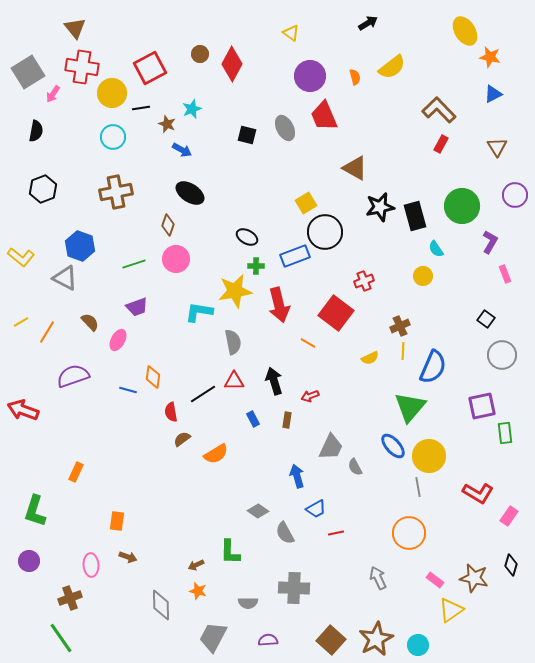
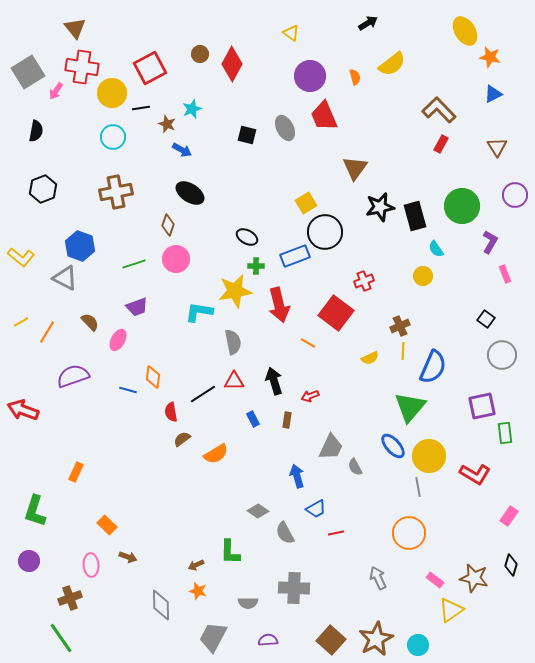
yellow semicircle at (392, 67): moved 3 px up
pink arrow at (53, 94): moved 3 px right, 3 px up
brown triangle at (355, 168): rotated 36 degrees clockwise
red L-shape at (478, 493): moved 3 px left, 19 px up
orange rectangle at (117, 521): moved 10 px left, 4 px down; rotated 54 degrees counterclockwise
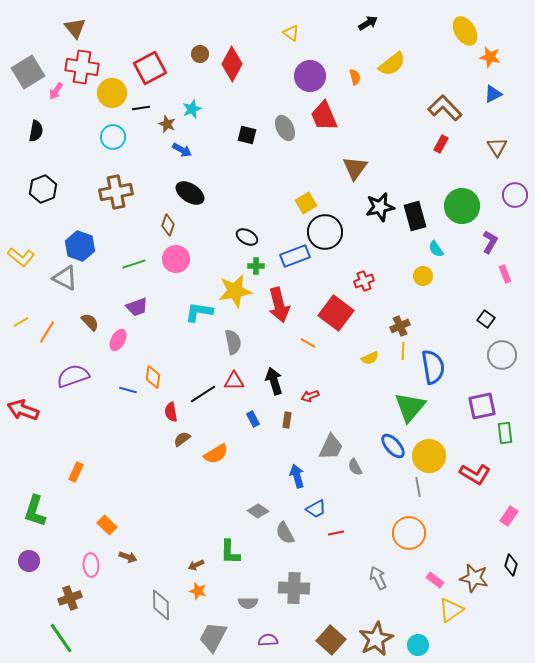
brown L-shape at (439, 110): moved 6 px right, 2 px up
blue semicircle at (433, 367): rotated 32 degrees counterclockwise
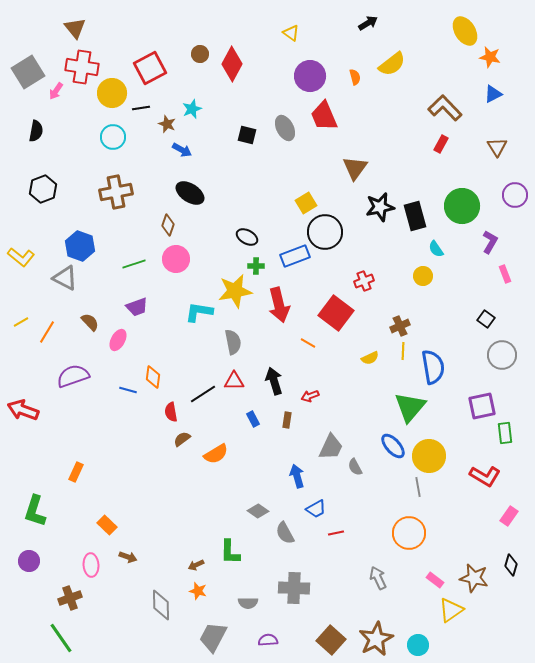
red L-shape at (475, 474): moved 10 px right, 2 px down
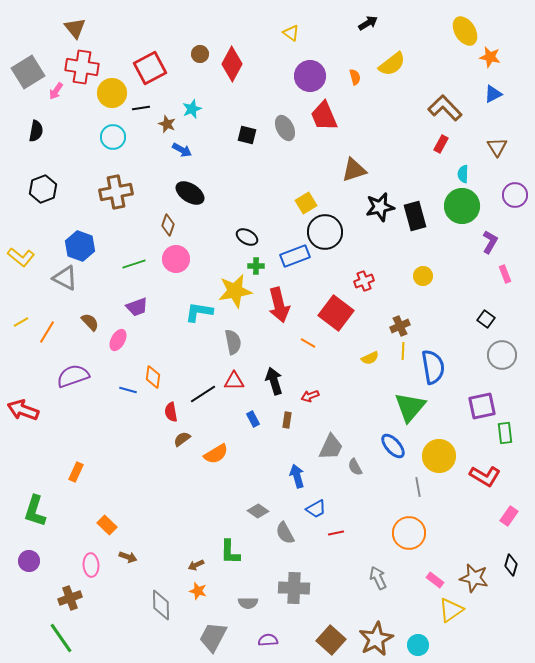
brown triangle at (355, 168): moved 1 px left, 2 px down; rotated 36 degrees clockwise
cyan semicircle at (436, 249): moved 27 px right, 75 px up; rotated 36 degrees clockwise
yellow circle at (429, 456): moved 10 px right
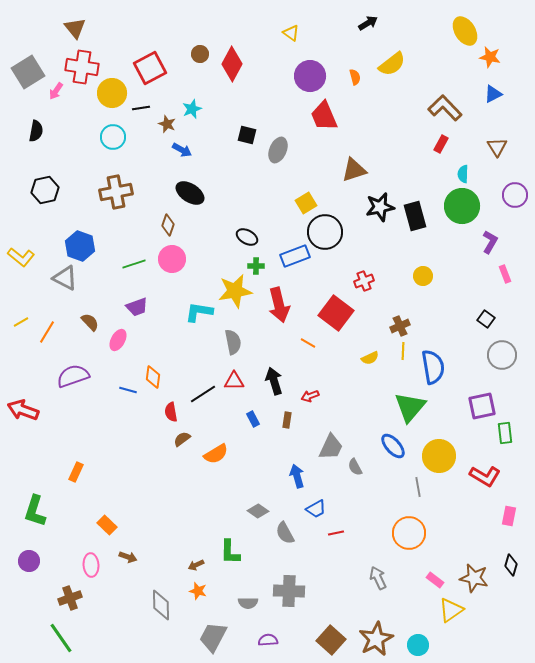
gray ellipse at (285, 128): moved 7 px left, 22 px down; rotated 50 degrees clockwise
black hexagon at (43, 189): moved 2 px right, 1 px down; rotated 8 degrees clockwise
pink circle at (176, 259): moved 4 px left
pink rectangle at (509, 516): rotated 24 degrees counterclockwise
gray cross at (294, 588): moved 5 px left, 3 px down
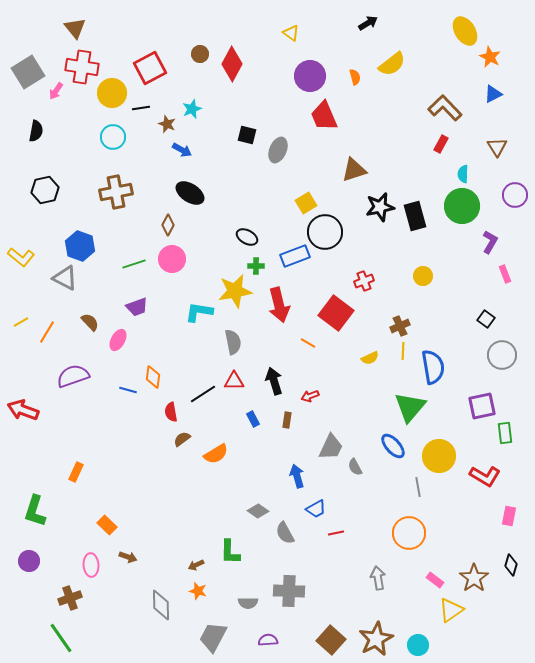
orange star at (490, 57): rotated 15 degrees clockwise
brown diamond at (168, 225): rotated 10 degrees clockwise
gray arrow at (378, 578): rotated 15 degrees clockwise
brown star at (474, 578): rotated 24 degrees clockwise
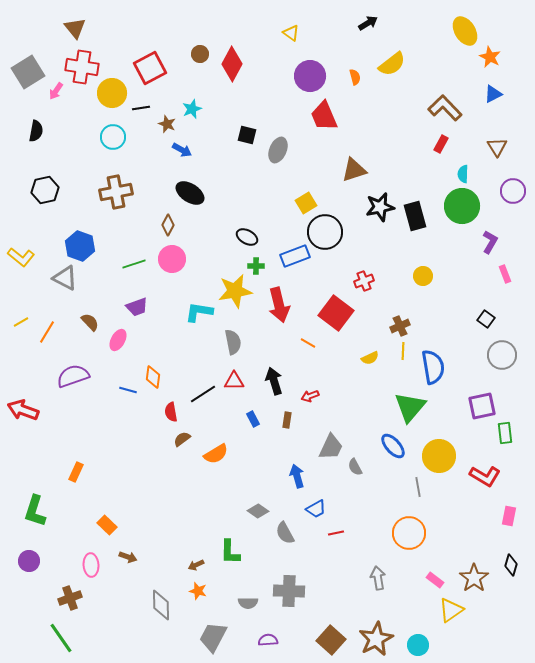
purple circle at (515, 195): moved 2 px left, 4 px up
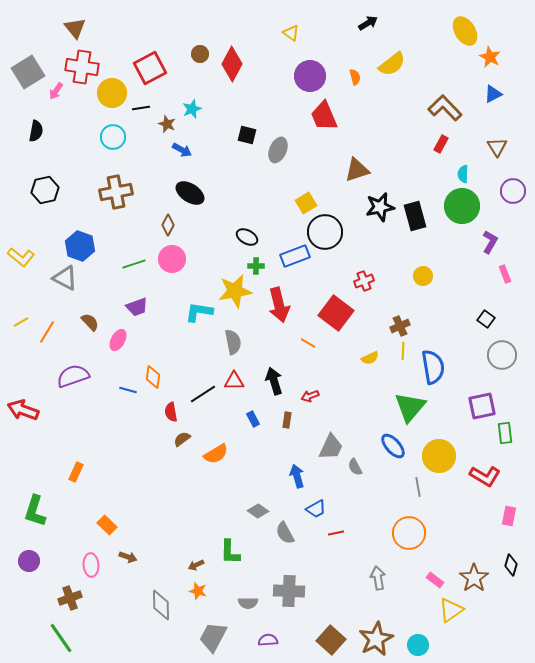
brown triangle at (354, 170): moved 3 px right
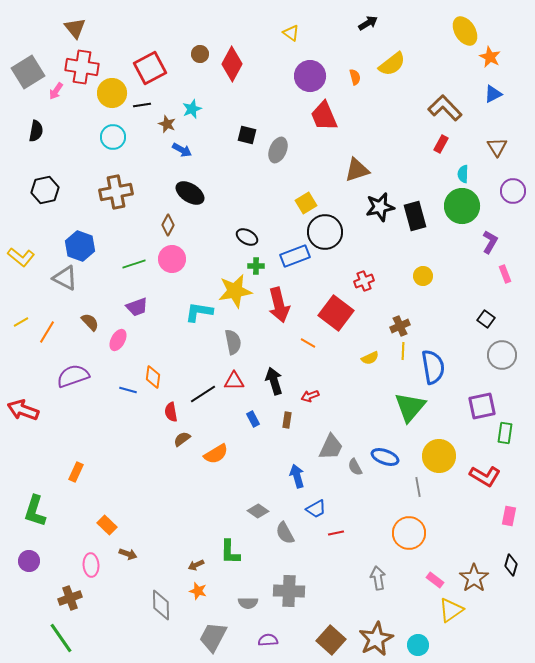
black line at (141, 108): moved 1 px right, 3 px up
green rectangle at (505, 433): rotated 15 degrees clockwise
blue ellipse at (393, 446): moved 8 px left, 11 px down; rotated 28 degrees counterclockwise
brown arrow at (128, 557): moved 3 px up
